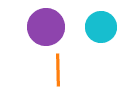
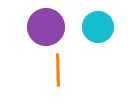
cyan circle: moved 3 px left
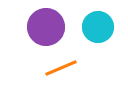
orange line: moved 3 px right, 2 px up; rotated 68 degrees clockwise
